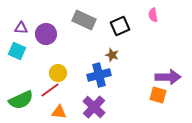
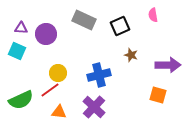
brown star: moved 19 px right
purple arrow: moved 12 px up
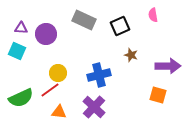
purple arrow: moved 1 px down
green semicircle: moved 2 px up
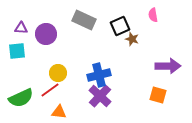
cyan square: rotated 30 degrees counterclockwise
brown star: moved 1 px right, 16 px up
purple cross: moved 6 px right, 11 px up
